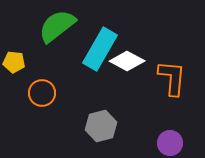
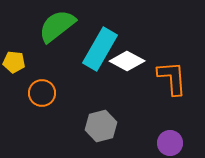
orange L-shape: rotated 9 degrees counterclockwise
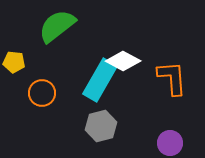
cyan rectangle: moved 31 px down
white diamond: moved 4 px left
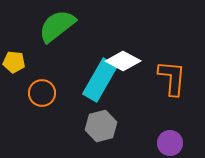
orange L-shape: rotated 9 degrees clockwise
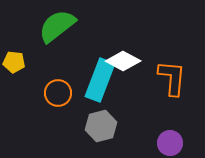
cyan rectangle: rotated 9 degrees counterclockwise
orange circle: moved 16 px right
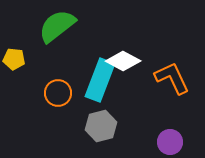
yellow pentagon: moved 3 px up
orange L-shape: rotated 30 degrees counterclockwise
purple circle: moved 1 px up
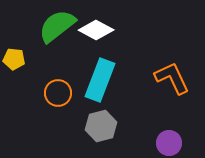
white diamond: moved 27 px left, 31 px up
purple circle: moved 1 px left, 1 px down
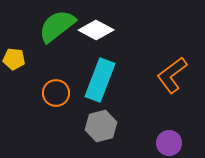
orange L-shape: moved 3 px up; rotated 102 degrees counterclockwise
orange circle: moved 2 px left
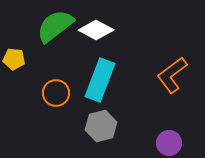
green semicircle: moved 2 px left
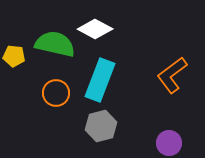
green semicircle: moved 18 px down; rotated 51 degrees clockwise
white diamond: moved 1 px left, 1 px up
yellow pentagon: moved 3 px up
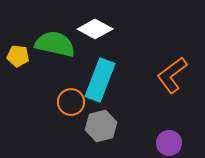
yellow pentagon: moved 4 px right
orange circle: moved 15 px right, 9 px down
